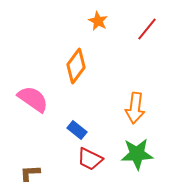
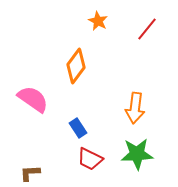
blue rectangle: moved 1 px right, 2 px up; rotated 18 degrees clockwise
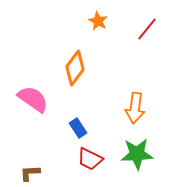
orange diamond: moved 1 px left, 2 px down
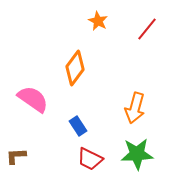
orange arrow: rotated 8 degrees clockwise
blue rectangle: moved 2 px up
brown L-shape: moved 14 px left, 17 px up
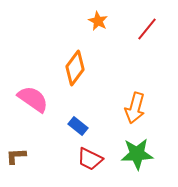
blue rectangle: rotated 18 degrees counterclockwise
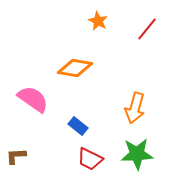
orange diamond: rotated 64 degrees clockwise
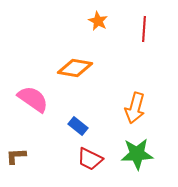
red line: moved 3 px left; rotated 35 degrees counterclockwise
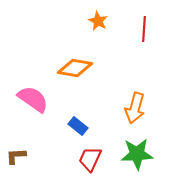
red trapezoid: rotated 88 degrees clockwise
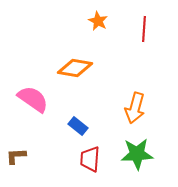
red trapezoid: rotated 20 degrees counterclockwise
